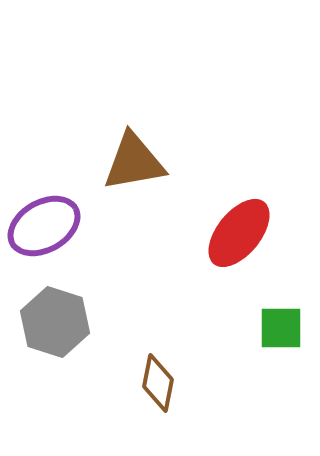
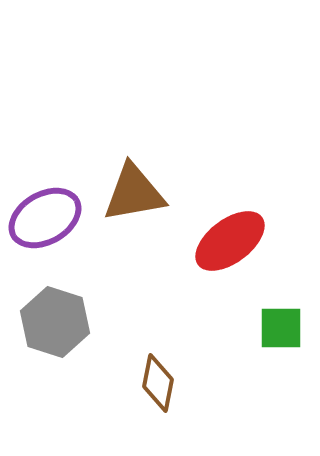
brown triangle: moved 31 px down
purple ellipse: moved 1 px right, 8 px up
red ellipse: moved 9 px left, 8 px down; rotated 14 degrees clockwise
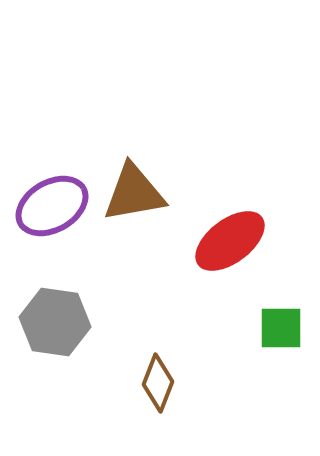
purple ellipse: moved 7 px right, 12 px up
gray hexagon: rotated 10 degrees counterclockwise
brown diamond: rotated 10 degrees clockwise
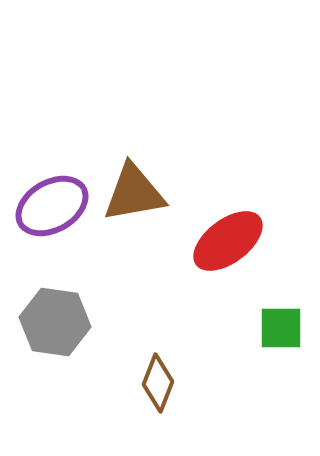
red ellipse: moved 2 px left
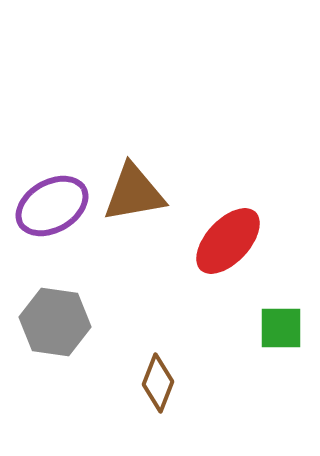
red ellipse: rotated 10 degrees counterclockwise
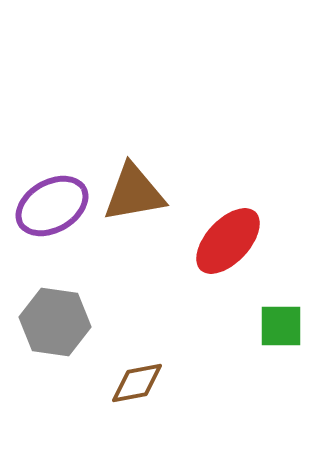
green square: moved 2 px up
brown diamond: moved 21 px left; rotated 58 degrees clockwise
